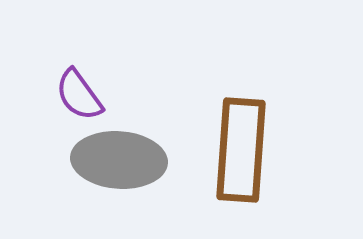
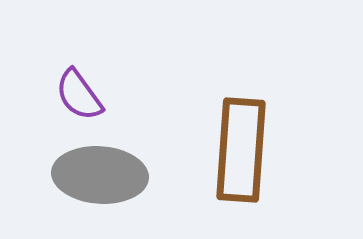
gray ellipse: moved 19 px left, 15 px down
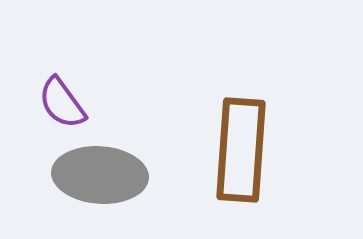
purple semicircle: moved 17 px left, 8 px down
